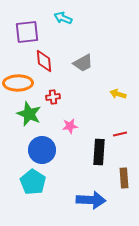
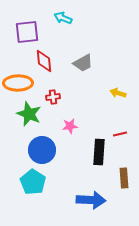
yellow arrow: moved 1 px up
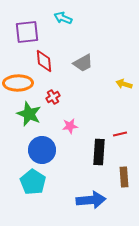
yellow arrow: moved 6 px right, 9 px up
red cross: rotated 24 degrees counterclockwise
brown rectangle: moved 1 px up
blue arrow: rotated 8 degrees counterclockwise
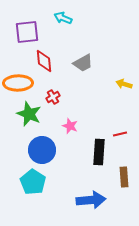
pink star: rotated 28 degrees clockwise
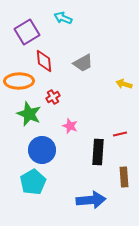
purple square: rotated 25 degrees counterclockwise
orange ellipse: moved 1 px right, 2 px up
black rectangle: moved 1 px left
cyan pentagon: rotated 10 degrees clockwise
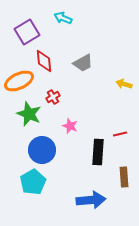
orange ellipse: rotated 24 degrees counterclockwise
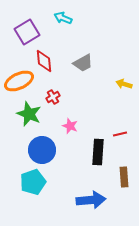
cyan pentagon: rotated 10 degrees clockwise
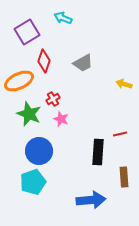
red diamond: rotated 25 degrees clockwise
red cross: moved 2 px down
pink star: moved 9 px left, 7 px up
blue circle: moved 3 px left, 1 px down
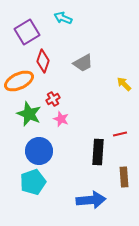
red diamond: moved 1 px left
yellow arrow: rotated 28 degrees clockwise
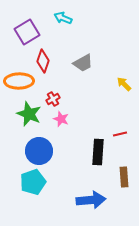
orange ellipse: rotated 24 degrees clockwise
